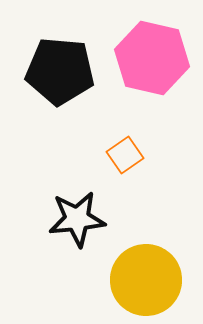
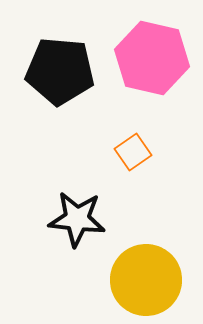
orange square: moved 8 px right, 3 px up
black star: rotated 12 degrees clockwise
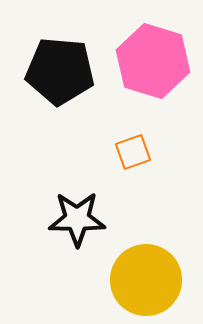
pink hexagon: moved 1 px right, 3 px down; rotated 4 degrees clockwise
orange square: rotated 15 degrees clockwise
black star: rotated 6 degrees counterclockwise
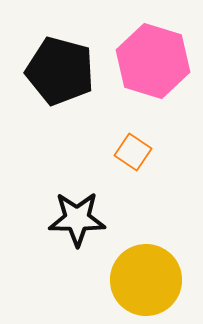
black pentagon: rotated 10 degrees clockwise
orange square: rotated 36 degrees counterclockwise
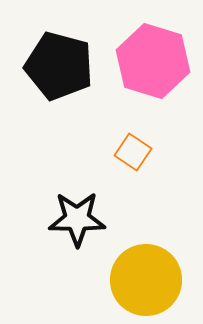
black pentagon: moved 1 px left, 5 px up
